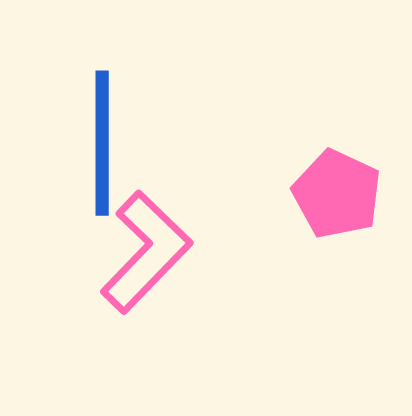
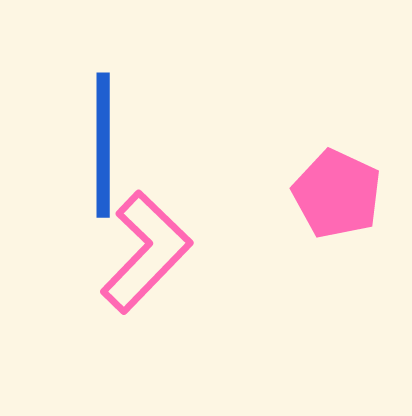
blue line: moved 1 px right, 2 px down
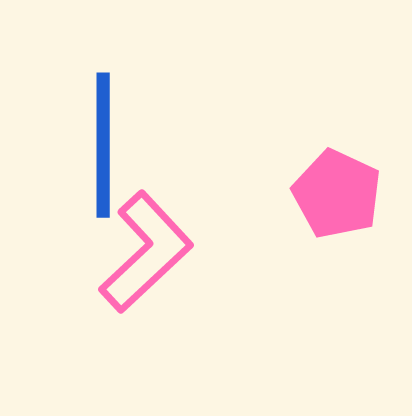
pink L-shape: rotated 3 degrees clockwise
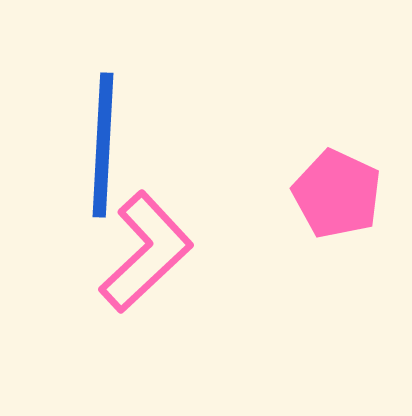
blue line: rotated 3 degrees clockwise
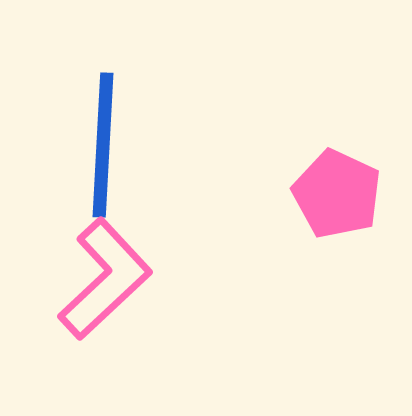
pink L-shape: moved 41 px left, 27 px down
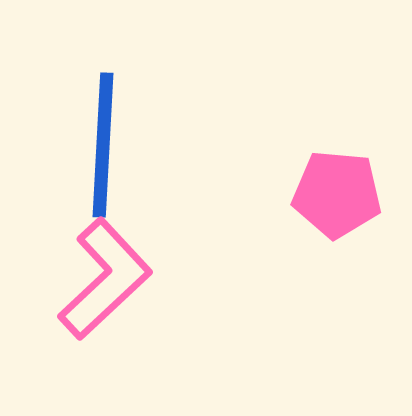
pink pentagon: rotated 20 degrees counterclockwise
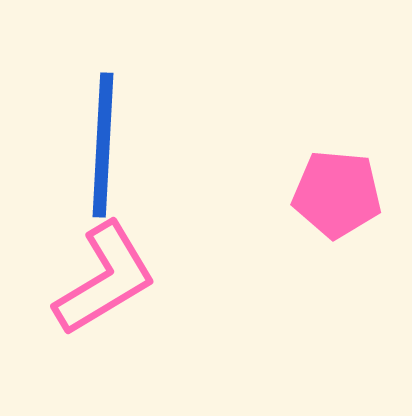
pink L-shape: rotated 12 degrees clockwise
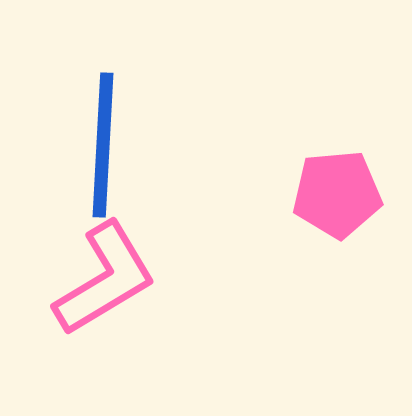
pink pentagon: rotated 10 degrees counterclockwise
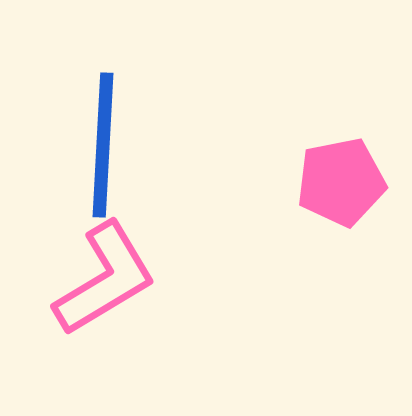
pink pentagon: moved 4 px right, 12 px up; rotated 6 degrees counterclockwise
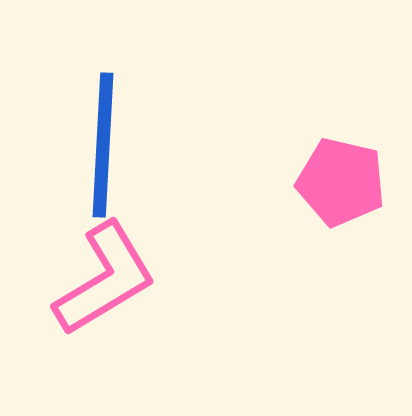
pink pentagon: rotated 24 degrees clockwise
